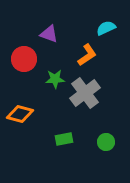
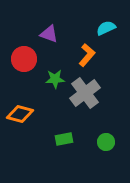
orange L-shape: rotated 15 degrees counterclockwise
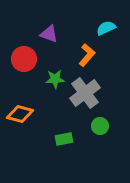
green circle: moved 6 px left, 16 px up
